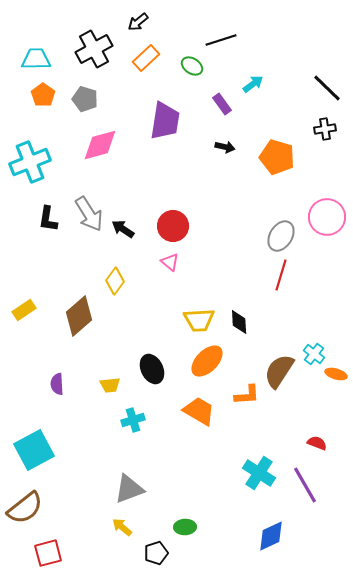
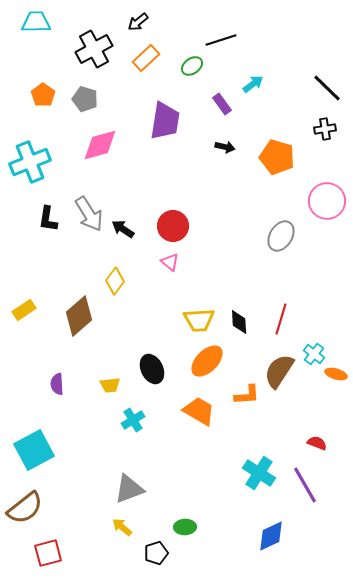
cyan trapezoid at (36, 59): moved 37 px up
green ellipse at (192, 66): rotated 70 degrees counterclockwise
pink circle at (327, 217): moved 16 px up
red line at (281, 275): moved 44 px down
cyan cross at (133, 420): rotated 15 degrees counterclockwise
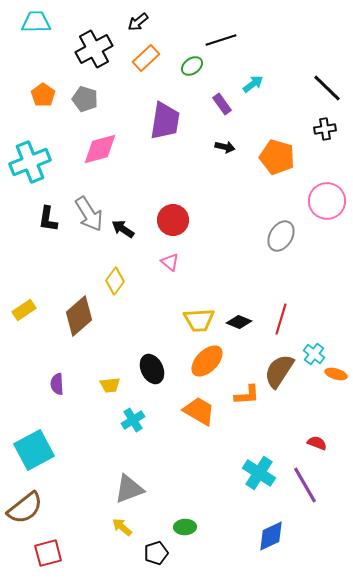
pink diamond at (100, 145): moved 4 px down
red circle at (173, 226): moved 6 px up
black diamond at (239, 322): rotated 65 degrees counterclockwise
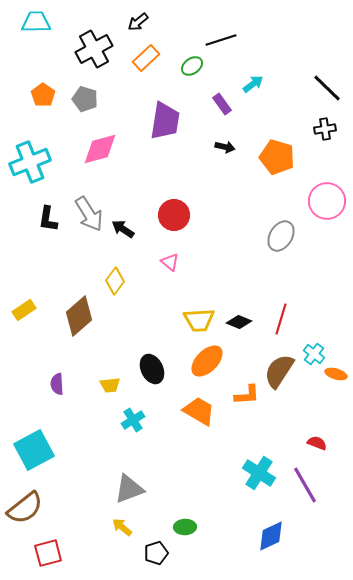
red circle at (173, 220): moved 1 px right, 5 px up
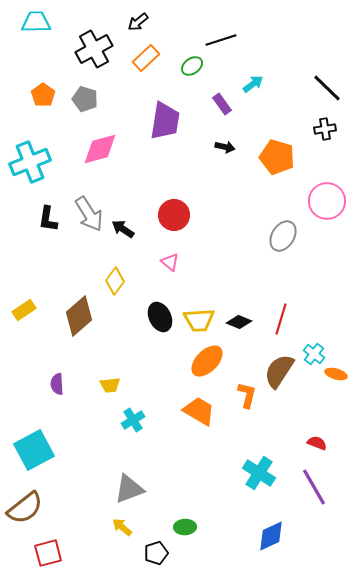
gray ellipse at (281, 236): moved 2 px right
black ellipse at (152, 369): moved 8 px right, 52 px up
orange L-shape at (247, 395): rotated 72 degrees counterclockwise
purple line at (305, 485): moved 9 px right, 2 px down
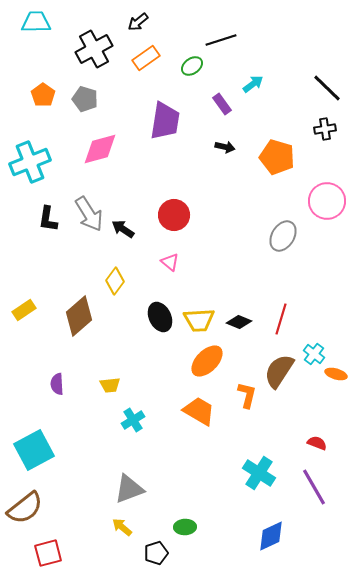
orange rectangle at (146, 58): rotated 8 degrees clockwise
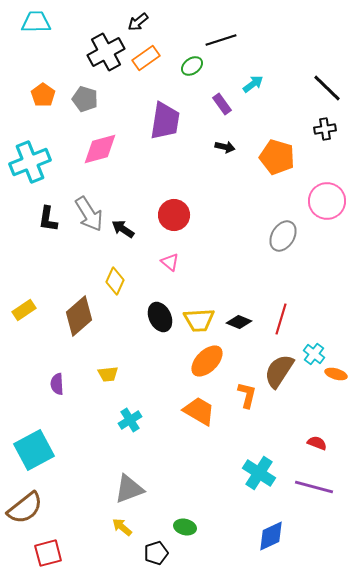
black cross at (94, 49): moved 12 px right, 3 px down
yellow diamond at (115, 281): rotated 12 degrees counterclockwise
yellow trapezoid at (110, 385): moved 2 px left, 11 px up
cyan cross at (133, 420): moved 3 px left
purple line at (314, 487): rotated 45 degrees counterclockwise
green ellipse at (185, 527): rotated 15 degrees clockwise
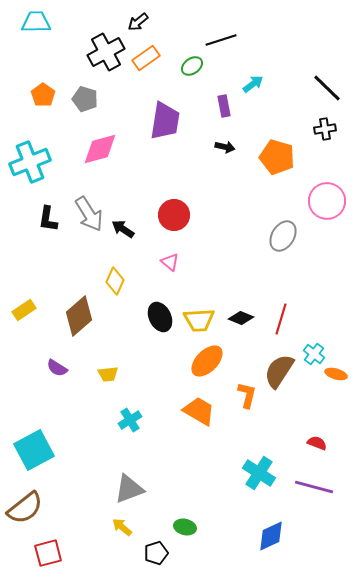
purple rectangle at (222, 104): moved 2 px right, 2 px down; rotated 25 degrees clockwise
black diamond at (239, 322): moved 2 px right, 4 px up
purple semicircle at (57, 384): moved 16 px up; rotated 55 degrees counterclockwise
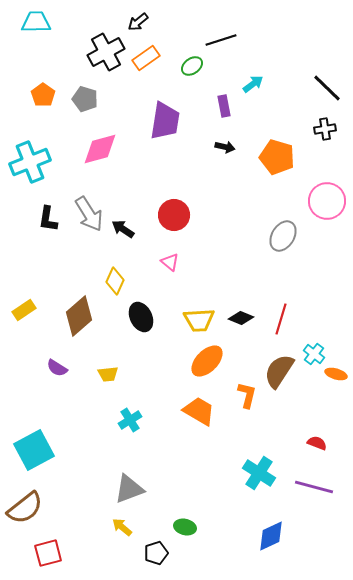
black ellipse at (160, 317): moved 19 px left
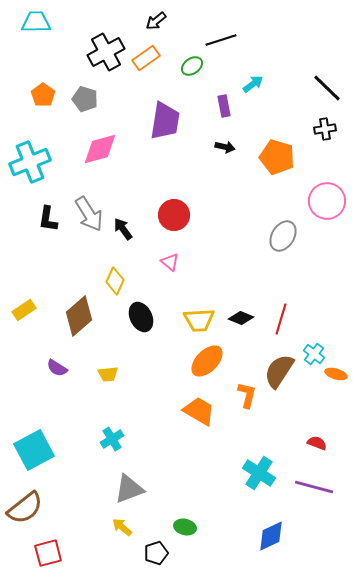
black arrow at (138, 22): moved 18 px right, 1 px up
black arrow at (123, 229): rotated 20 degrees clockwise
cyan cross at (130, 420): moved 18 px left, 19 px down
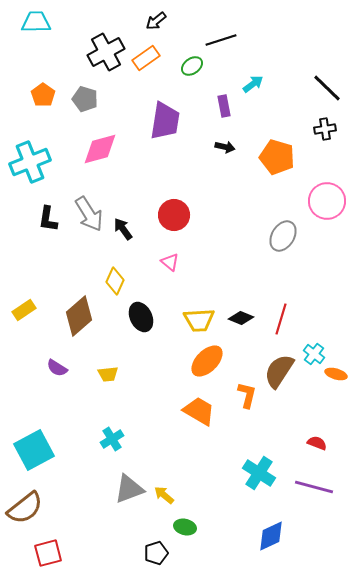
yellow arrow at (122, 527): moved 42 px right, 32 px up
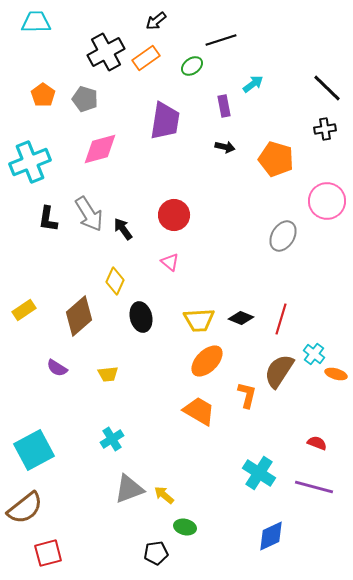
orange pentagon at (277, 157): moved 1 px left, 2 px down
black ellipse at (141, 317): rotated 12 degrees clockwise
black pentagon at (156, 553): rotated 10 degrees clockwise
